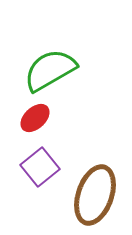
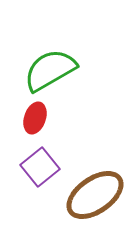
red ellipse: rotated 28 degrees counterclockwise
brown ellipse: rotated 36 degrees clockwise
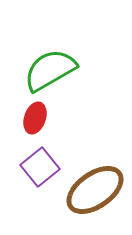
brown ellipse: moved 5 px up
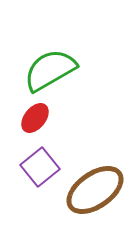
red ellipse: rotated 20 degrees clockwise
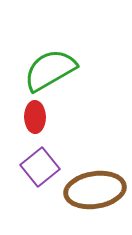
red ellipse: moved 1 px up; rotated 40 degrees counterclockwise
brown ellipse: rotated 26 degrees clockwise
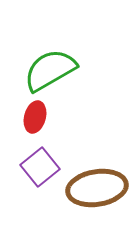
red ellipse: rotated 16 degrees clockwise
brown ellipse: moved 2 px right, 2 px up
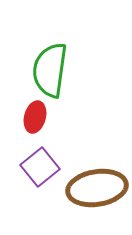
green semicircle: rotated 52 degrees counterclockwise
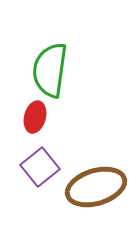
brown ellipse: moved 1 px left, 1 px up; rotated 8 degrees counterclockwise
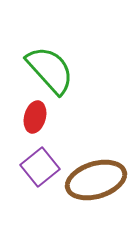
green semicircle: rotated 130 degrees clockwise
brown ellipse: moved 7 px up
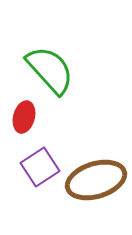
red ellipse: moved 11 px left
purple square: rotated 6 degrees clockwise
